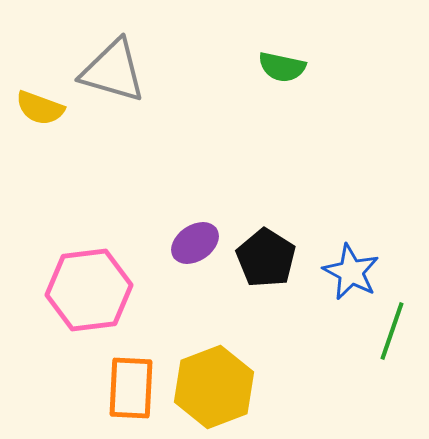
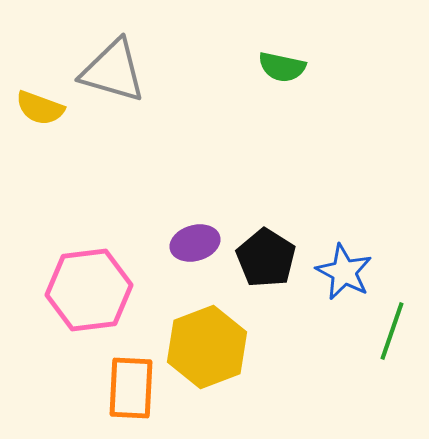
purple ellipse: rotated 18 degrees clockwise
blue star: moved 7 px left
yellow hexagon: moved 7 px left, 40 px up
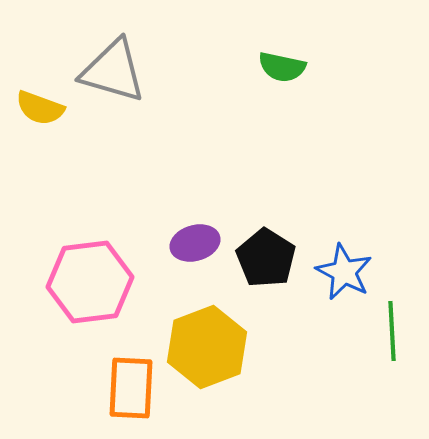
pink hexagon: moved 1 px right, 8 px up
green line: rotated 22 degrees counterclockwise
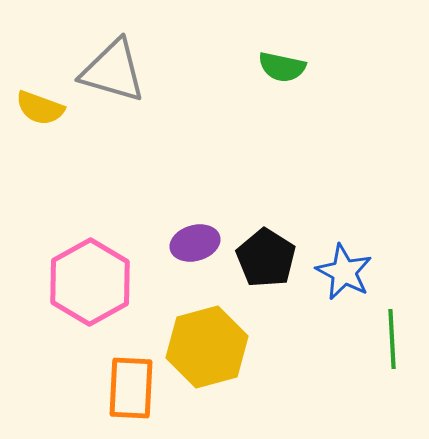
pink hexagon: rotated 22 degrees counterclockwise
green line: moved 8 px down
yellow hexagon: rotated 6 degrees clockwise
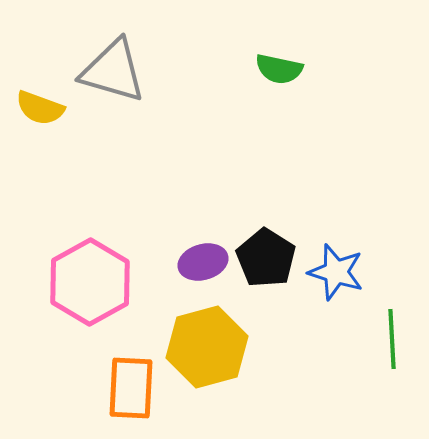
green semicircle: moved 3 px left, 2 px down
purple ellipse: moved 8 px right, 19 px down
blue star: moved 8 px left; rotated 10 degrees counterclockwise
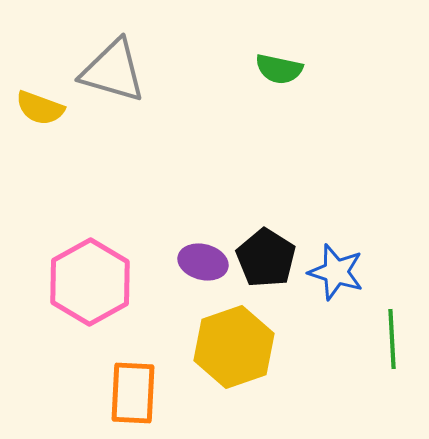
purple ellipse: rotated 30 degrees clockwise
yellow hexagon: moved 27 px right; rotated 4 degrees counterclockwise
orange rectangle: moved 2 px right, 5 px down
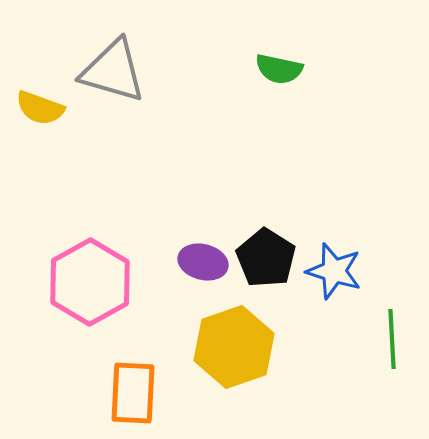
blue star: moved 2 px left, 1 px up
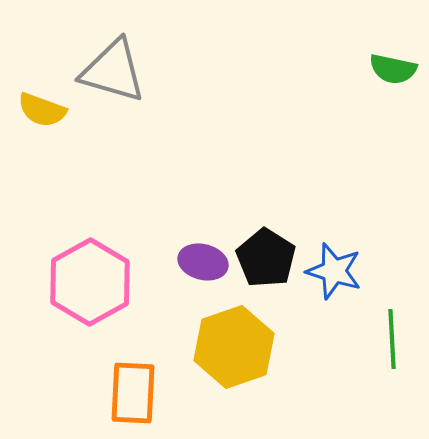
green semicircle: moved 114 px right
yellow semicircle: moved 2 px right, 2 px down
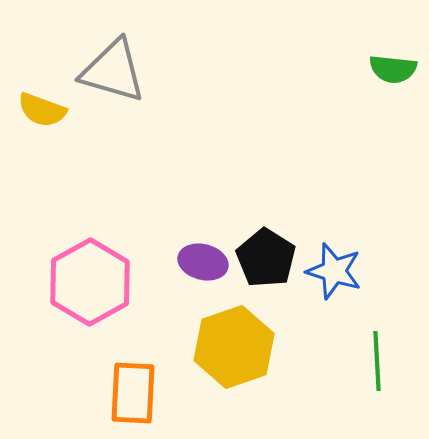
green semicircle: rotated 6 degrees counterclockwise
green line: moved 15 px left, 22 px down
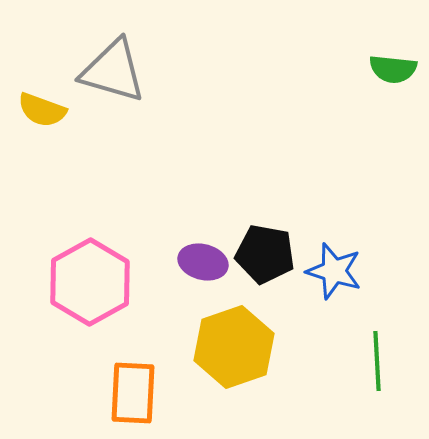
black pentagon: moved 1 px left, 4 px up; rotated 22 degrees counterclockwise
